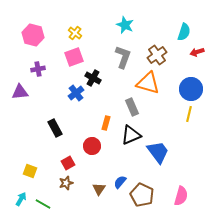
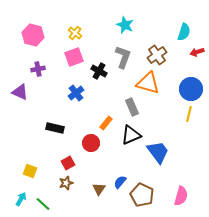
black cross: moved 6 px right, 7 px up
purple triangle: rotated 30 degrees clockwise
orange rectangle: rotated 24 degrees clockwise
black rectangle: rotated 48 degrees counterclockwise
red circle: moved 1 px left, 3 px up
green line: rotated 14 degrees clockwise
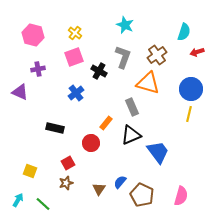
cyan arrow: moved 3 px left, 1 px down
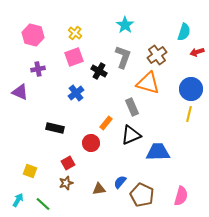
cyan star: rotated 12 degrees clockwise
blue trapezoid: rotated 55 degrees counterclockwise
brown triangle: rotated 48 degrees clockwise
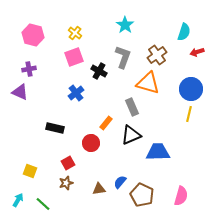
purple cross: moved 9 px left
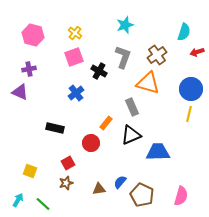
cyan star: rotated 18 degrees clockwise
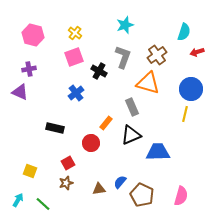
yellow line: moved 4 px left
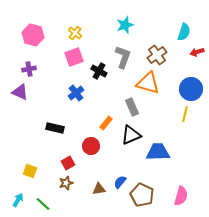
red circle: moved 3 px down
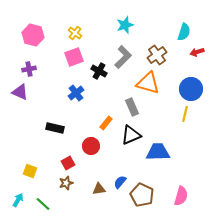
gray L-shape: rotated 25 degrees clockwise
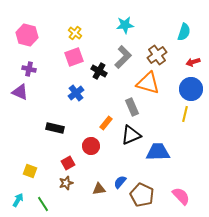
cyan star: rotated 12 degrees clockwise
pink hexagon: moved 6 px left
red arrow: moved 4 px left, 10 px down
purple cross: rotated 24 degrees clockwise
pink semicircle: rotated 60 degrees counterclockwise
green line: rotated 14 degrees clockwise
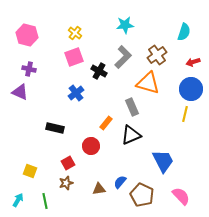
blue trapezoid: moved 5 px right, 9 px down; rotated 65 degrees clockwise
green line: moved 2 px right, 3 px up; rotated 21 degrees clockwise
